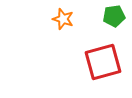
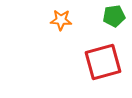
orange star: moved 2 px left, 1 px down; rotated 15 degrees counterclockwise
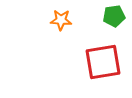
red square: rotated 6 degrees clockwise
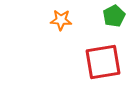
green pentagon: rotated 20 degrees counterclockwise
